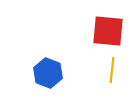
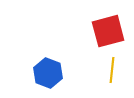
red square: rotated 20 degrees counterclockwise
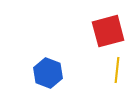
yellow line: moved 5 px right
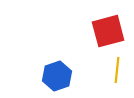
blue hexagon: moved 9 px right, 3 px down; rotated 20 degrees clockwise
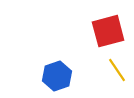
yellow line: rotated 40 degrees counterclockwise
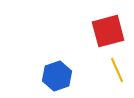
yellow line: rotated 10 degrees clockwise
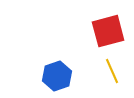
yellow line: moved 5 px left, 1 px down
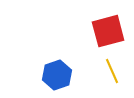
blue hexagon: moved 1 px up
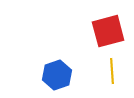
yellow line: rotated 20 degrees clockwise
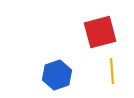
red square: moved 8 px left, 1 px down
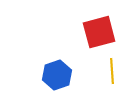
red square: moved 1 px left
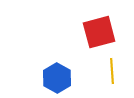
blue hexagon: moved 3 px down; rotated 12 degrees counterclockwise
